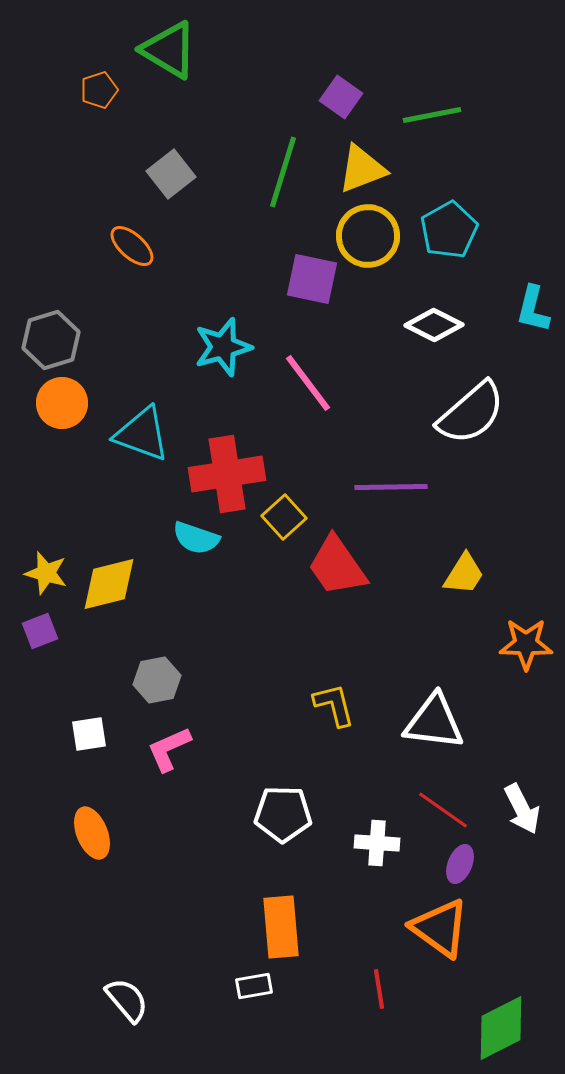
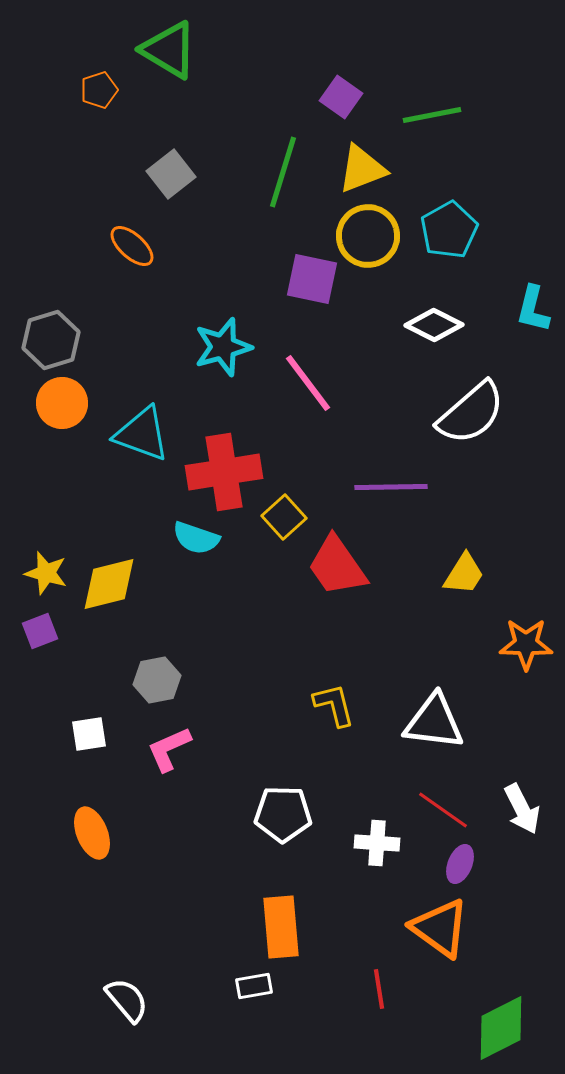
red cross at (227, 474): moved 3 px left, 2 px up
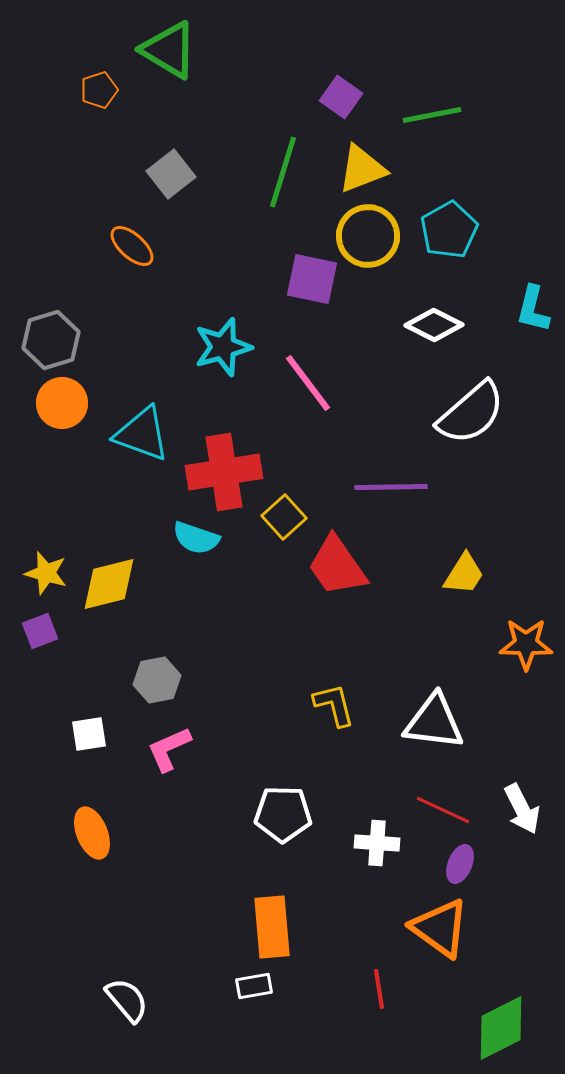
red line at (443, 810): rotated 10 degrees counterclockwise
orange rectangle at (281, 927): moved 9 px left
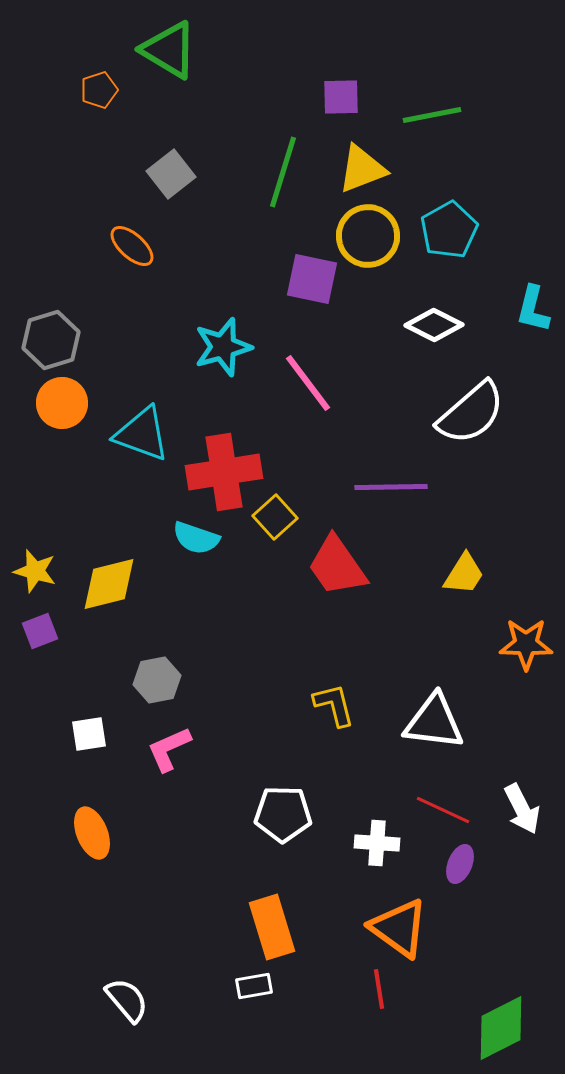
purple square at (341, 97): rotated 36 degrees counterclockwise
yellow square at (284, 517): moved 9 px left
yellow star at (46, 573): moved 11 px left, 2 px up
orange rectangle at (272, 927): rotated 12 degrees counterclockwise
orange triangle at (440, 928): moved 41 px left
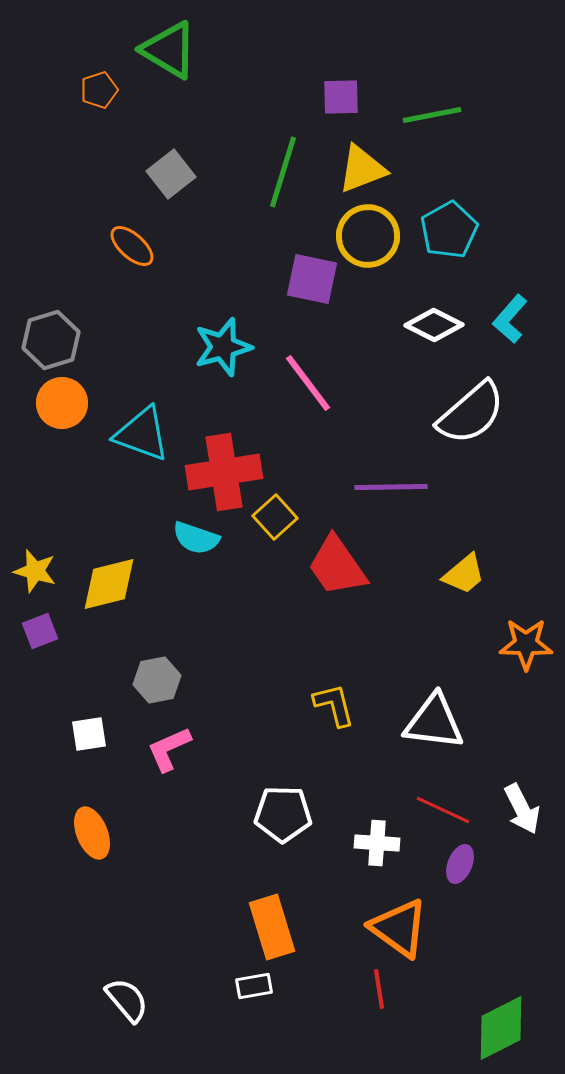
cyan L-shape at (533, 309): moved 23 px left, 10 px down; rotated 27 degrees clockwise
yellow trapezoid at (464, 574): rotated 18 degrees clockwise
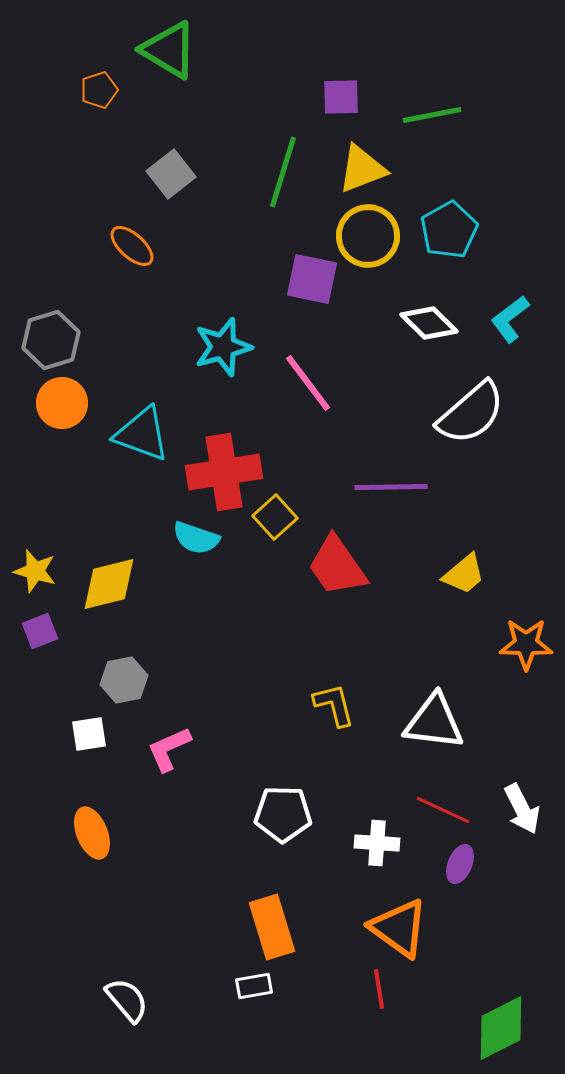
cyan L-shape at (510, 319): rotated 12 degrees clockwise
white diamond at (434, 325): moved 5 px left, 2 px up; rotated 18 degrees clockwise
gray hexagon at (157, 680): moved 33 px left
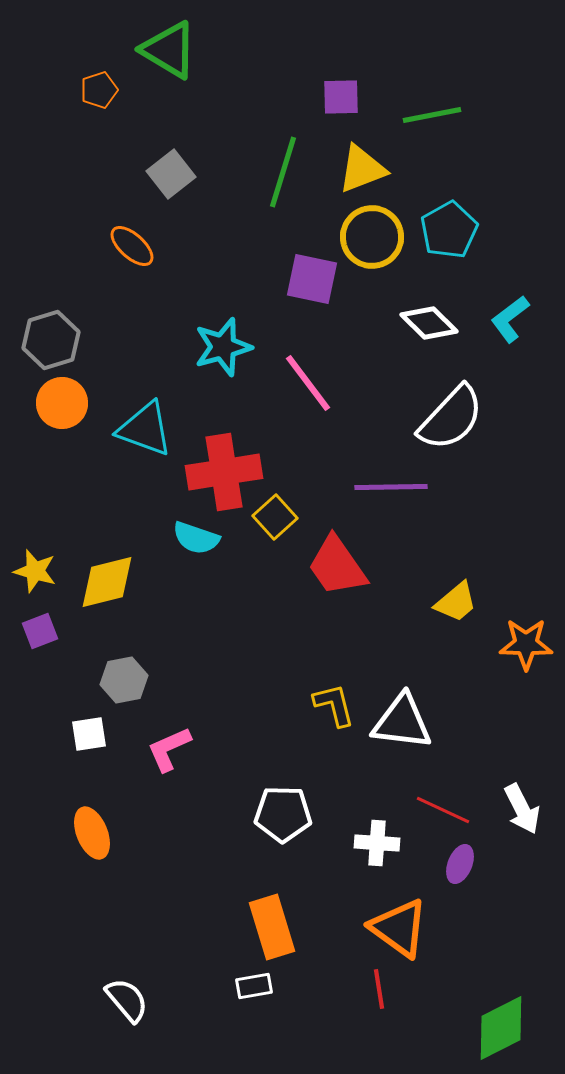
yellow circle at (368, 236): moved 4 px right, 1 px down
white semicircle at (471, 413): moved 20 px left, 5 px down; rotated 6 degrees counterclockwise
cyan triangle at (142, 434): moved 3 px right, 5 px up
yellow trapezoid at (464, 574): moved 8 px left, 28 px down
yellow diamond at (109, 584): moved 2 px left, 2 px up
white triangle at (434, 722): moved 32 px left
